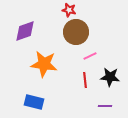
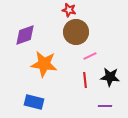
purple diamond: moved 4 px down
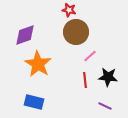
pink line: rotated 16 degrees counterclockwise
orange star: moved 6 px left; rotated 24 degrees clockwise
black star: moved 2 px left
purple line: rotated 24 degrees clockwise
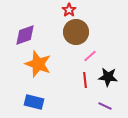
red star: rotated 24 degrees clockwise
orange star: rotated 12 degrees counterclockwise
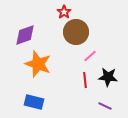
red star: moved 5 px left, 2 px down
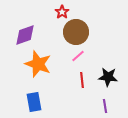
red star: moved 2 px left
pink line: moved 12 px left
red line: moved 3 px left
blue rectangle: rotated 66 degrees clockwise
purple line: rotated 56 degrees clockwise
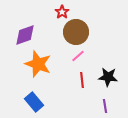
blue rectangle: rotated 30 degrees counterclockwise
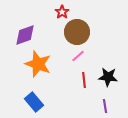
brown circle: moved 1 px right
red line: moved 2 px right
